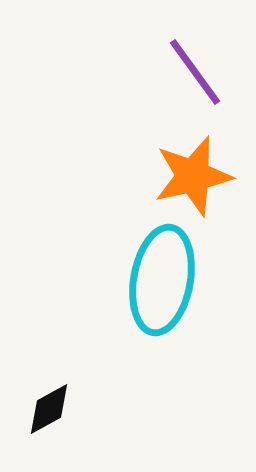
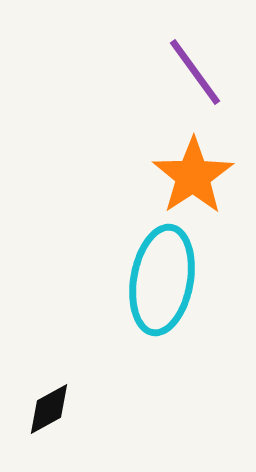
orange star: rotated 20 degrees counterclockwise
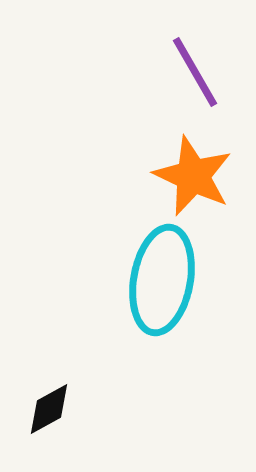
purple line: rotated 6 degrees clockwise
orange star: rotated 14 degrees counterclockwise
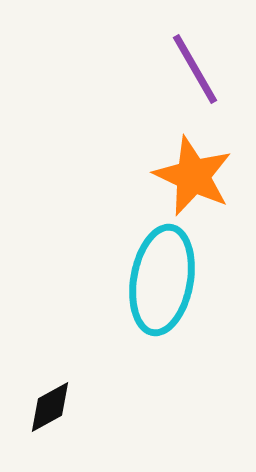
purple line: moved 3 px up
black diamond: moved 1 px right, 2 px up
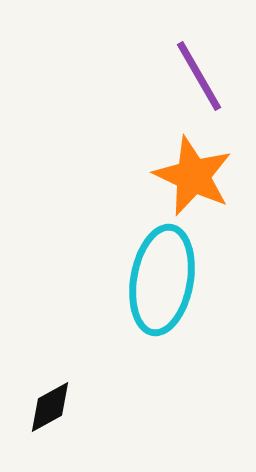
purple line: moved 4 px right, 7 px down
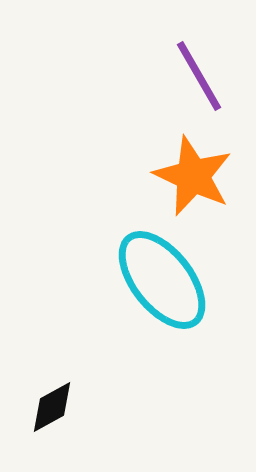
cyan ellipse: rotated 48 degrees counterclockwise
black diamond: moved 2 px right
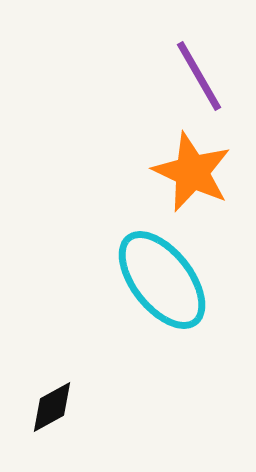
orange star: moved 1 px left, 4 px up
